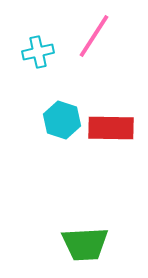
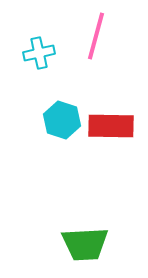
pink line: moved 2 px right; rotated 18 degrees counterclockwise
cyan cross: moved 1 px right, 1 px down
red rectangle: moved 2 px up
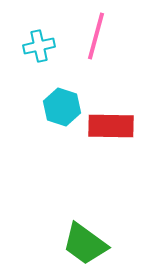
cyan cross: moved 7 px up
cyan hexagon: moved 13 px up
green trapezoid: rotated 39 degrees clockwise
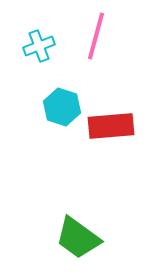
cyan cross: rotated 8 degrees counterclockwise
red rectangle: rotated 6 degrees counterclockwise
green trapezoid: moved 7 px left, 6 px up
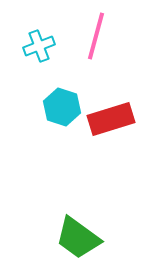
red rectangle: moved 7 px up; rotated 12 degrees counterclockwise
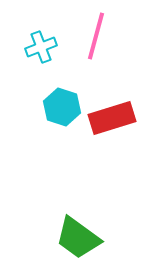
cyan cross: moved 2 px right, 1 px down
red rectangle: moved 1 px right, 1 px up
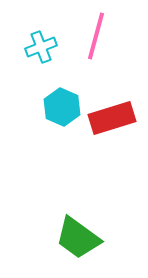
cyan hexagon: rotated 6 degrees clockwise
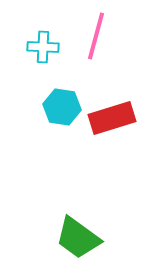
cyan cross: moved 2 px right; rotated 24 degrees clockwise
cyan hexagon: rotated 15 degrees counterclockwise
